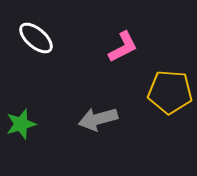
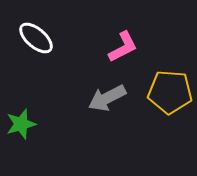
gray arrow: moved 9 px right, 21 px up; rotated 12 degrees counterclockwise
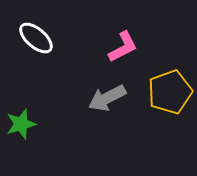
yellow pentagon: rotated 24 degrees counterclockwise
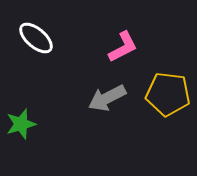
yellow pentagon: moved 2 px left, 2 px down; rotated 27 degrees clockwise
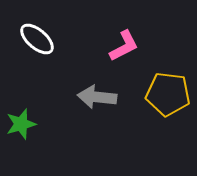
white ellipse: moved 1 px right, 1 px down
pink L-shape: moved 1 px right, 1 px up
gray arrow: moved 10 px left, 1 px up; rotated 33 degrees clockwise
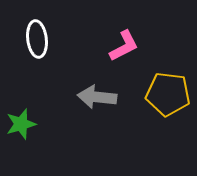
white ellipse: rotated 42 degrees clockwise
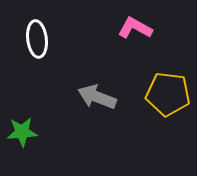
pink L-shape: moved 11 px right, 18 px up; rotated 124 degrees counterclockwise
gray arrow: rotated 15 degrees clockwise
green star: moved 1 px right, 8 px down; rotated 12 degrees clockwise
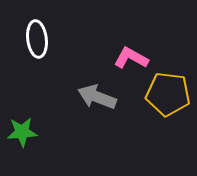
pink L-shape: moved 4 px left, 30 px down
